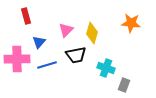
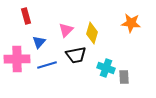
gray rectangle: moved 8 px up; rotated 24 degrees counterclockwise
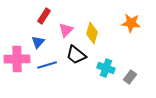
red rectangle: moved 18 px right; rotated 49 degrees clockwise
blue triangle: moved 1 px left
black trapezoid: rotated 50 degrees clockwise
gray rectangle: moved 6 px right; rotated 40 degrees clockwise
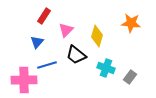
yellow diamond: moved 5 px right, 3 px down
blue triangle: moved 1 px left
pink cross: moved 7 px right, 21 px down
